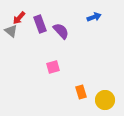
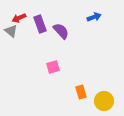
red arrow: rotated 24 degrees clockwise
yellow circle: moved 1 px left, 1 px down
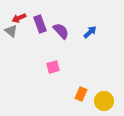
blue arrow: moved 4 px left, 15 px down; rotated 24 degrees counterclockwise
orange rectangle: moved 2 px down; rotated 40 degrees clockwise
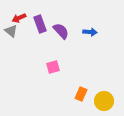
blue arrow: rotated 48 degrees clockwise
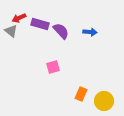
purple rectangle: rotated 54 degrees counterclockwise
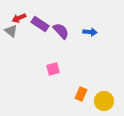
purple rectangle: rotated 18 degrees clockwise
pink square: moved 2 px down
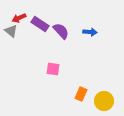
pink square: rotated 24 degrees clockwise
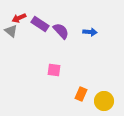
pink square: moved 1 px right, 1 px down
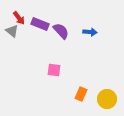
red arrow: rotated 104 degrees counterclockwise
purple rectangle: rotated 12 degrees counterclockwise
gray triangle: moved 1 px right
yellow circle: moved 3 px right, 2 px up
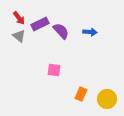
purple rectangle: rotated 48 degrees counterclockwise
gray triangle: moved 7 px right, 5 px down
